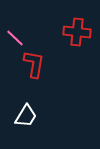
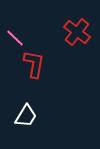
red cross: rotated 32 degrees clockwise
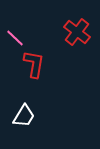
white trapezoid: moved 2 px left
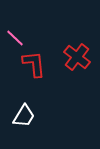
red cross: moved 25 px down
red L-shape: rotated 16 degrees counterclockwise
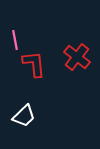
pink line: moved 2 px down; rotated 36 degrees clockwise
white trapezoid: rotated 15 degrees clockwise
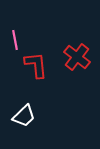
red L-shape: moved 2 px right, 1 px down
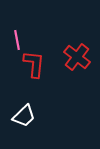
pink line: moved 2 px right
red L-shape: moved 2 px left, 1 px up; rotated 12 degrees clockwise
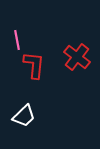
red L-shape: moved 1 px down
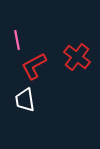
red L-shape: moved 1 px down; rotated 124 degrees counterclockwise
white trapezoid: moved 1 px right, 16 px up; rotated 125 degrees clockwise
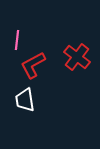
pink line: rotated 18 degrees clockwise
red L-shape: moved 1 px left, 1 px up
